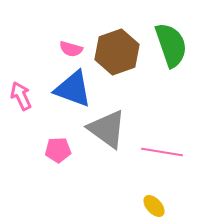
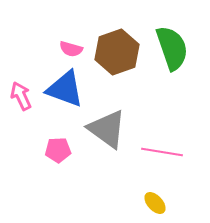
green semicircle: moved 1 px right, 3 px down
blue triangle: moved 8 px left
yellow ellipse: moved 1 px right, 3 px up
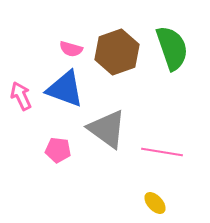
pink pentagon: rotated 10 degrees clockwise
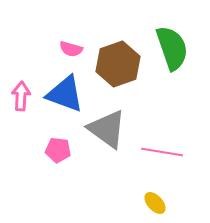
brown hexagon: moved 1 px right, 12 px down
blue triangle: moved 5 px down
pink arrow: rotated 28 degrees clockwise
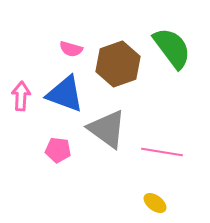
green semicircle: rotated 18 degrees counterclockwise
yellow ellipse: rotated 10 degrees counterclockwise
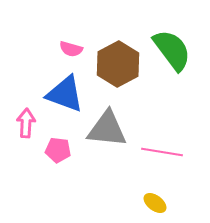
green semicircle: moved 2 px down
brown hexagon: rotated 9 degrees counterclockwise
pink arrow: moved 5 px right, 27 px down
gray triangle: rotated 30 degrees counterclockwise
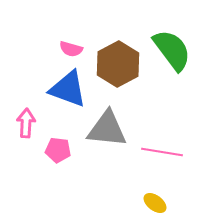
blue triangle: moved 3 px right, 5 px up
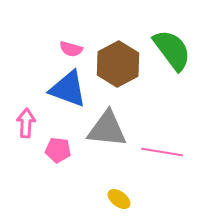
yellow ellipse: moved 36 px left, 4 px up
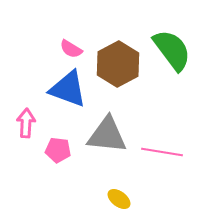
pink semicircle: rotated 15 degrees clockwise
gray triangle: moved 6 px down
